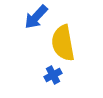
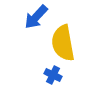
blue cross: rotated 36 degrees counterclockwise
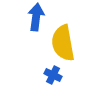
blue arrow: rotated 144 degrees clockwise
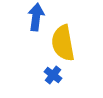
blue cross: rotated 12 degrees clockwise
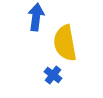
yellow semicircle: moved 2 px right
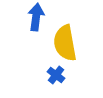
blue cross: moved 3 px right
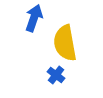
blue arrow: moved 2 px left, 1 px down; rotated 12 degrees clockwise
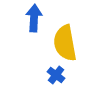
blue arrow: rotated 16 degrees counterclockwise
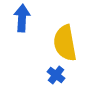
blue arrow: moved 12 px left
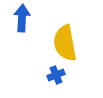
blue cross: rotated 30 degrees clockwise
